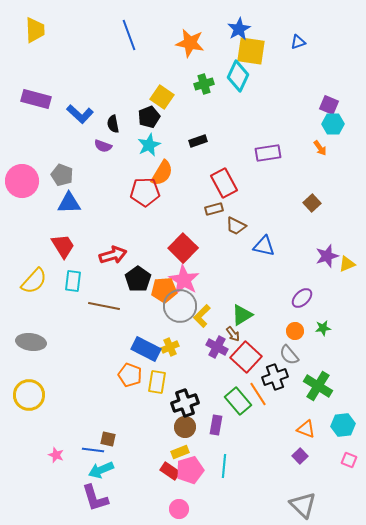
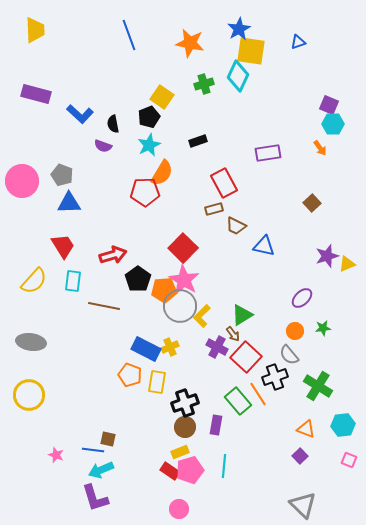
purple rectangle at (36, 99): moved 5 px up
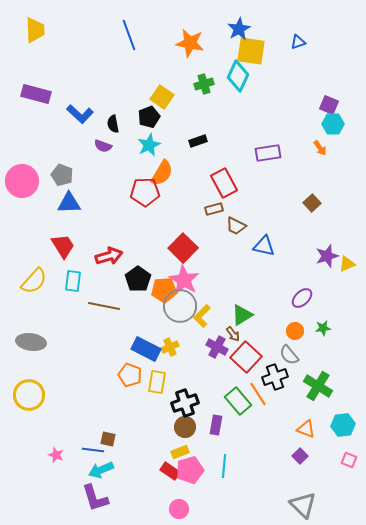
red arrow at (113, 255): moved 4 px left, 1 px down
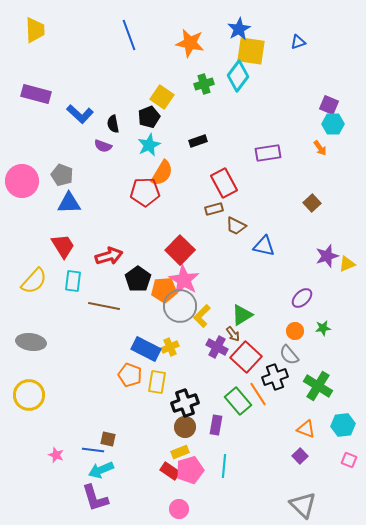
cyan diamond at (238, 76): rotated 12 degrees clockwise
red square at (183, 248): moved 3 px left, 2 px down
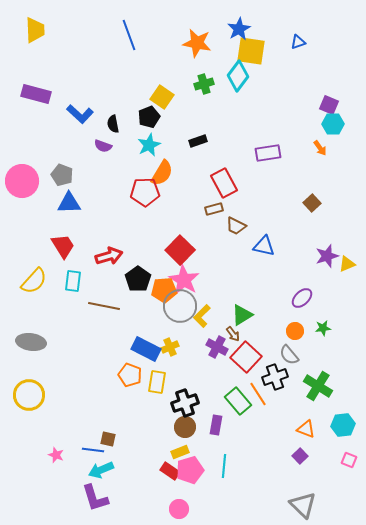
orange star at (190, 43): moved 7 px right
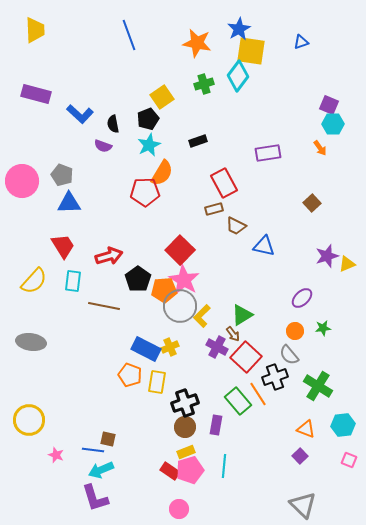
blue triangle at (298, 42): moved 3 px right
yellow square at (162, 97): rotated 20 degrees clockwise
black pentagon at (149, 117): moved 1 px left, 2 px down
yellow circle at (29, 395): moved 25 px down
yellow rectangle at (180, 452): moved 6 px right
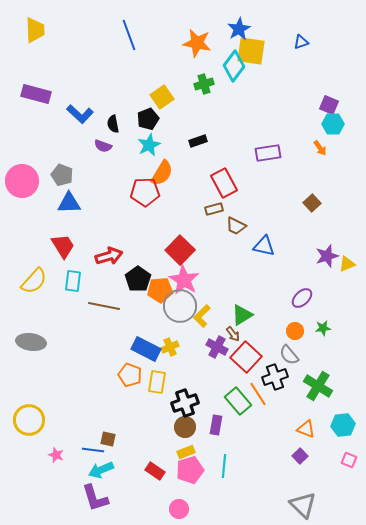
cyan diamond at (238, 76): moved 4 px left, 10 px up
orange pentagon at (164, 290): moved 4 px left
red rectangle at (170, 471): moved 15 px left
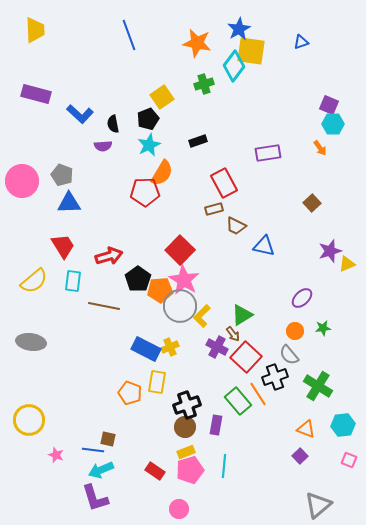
purple semicircle at (103, 146): rotated 24 degrees counterclockwise
purple star at (327, 256): moved 3 px right, 5 px up
yellow semicircle at (34, 281): rotated 8 degrees clockwise
orange pentagon at (130, 375): moved 18 px down
black cross at (185, 403): moved 2 px right, 2 px down
gray triangle at (303, 505): moved 15 px right; rotated 36 degrees clockwise
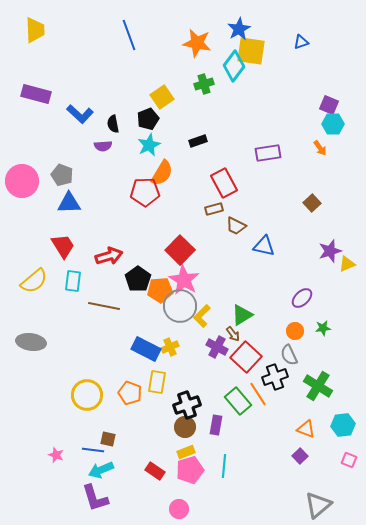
gray semicircle at (289, 355): rotated 15 degrees clockwise
yellow circle at (29, 420): moved 58 px right, 25 px up
